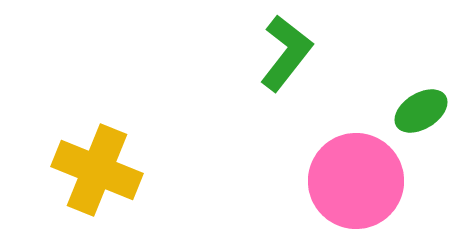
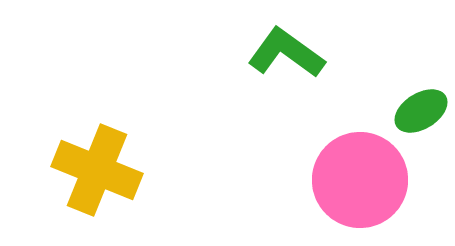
green L-shape: rotated 92 degrees counterclockwise
pink circle: moved 4 px right, 1 px up
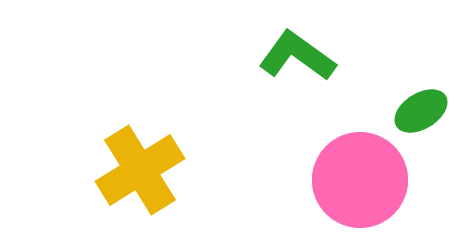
green L-shape: moved 11 px right, 3 px down
yellow cross: moved 43 px right; rotated 36 degrees clockwise
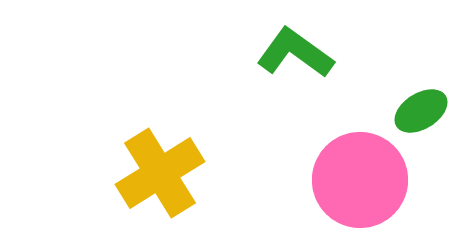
green L-shape: moved 2 px left, 3 px up
yellow cross: moved 20 px right, 3 px down
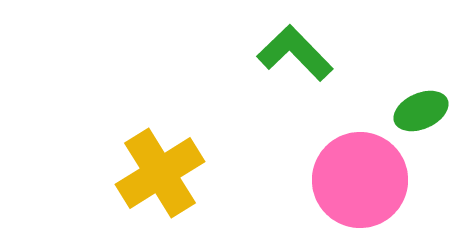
green L-shape: rotated 10 degrees clockwise
green ellipse: rotated 8 degrees clockwise
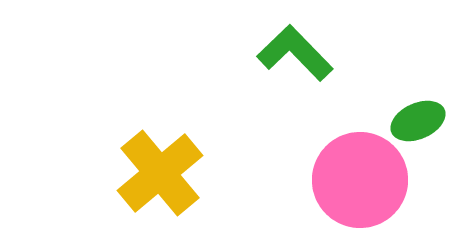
green ellipse: moved 3 px left, 10 px down
yellow cross: rotated 8 degrees counterclockwise
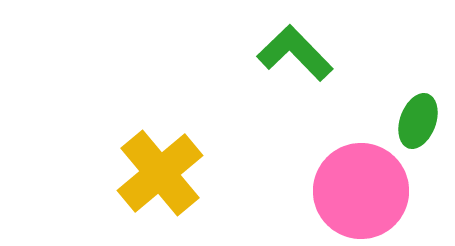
green ellipse: rotated 46 degrees counterclockwise
pink circle: moved 1 px right, 11 px down
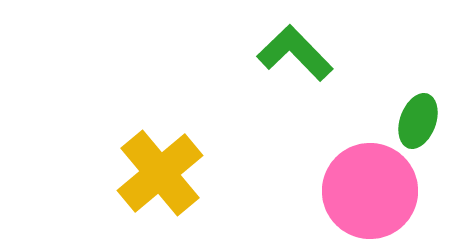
pink circle: moved 9 px right
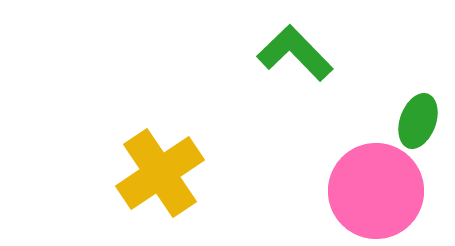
yellow cross: rotated 6 degrees clockwise
pink circle: moved 6 px right
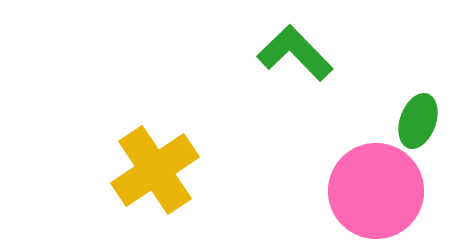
yellow cross: moved 5 px left, 3 px up
